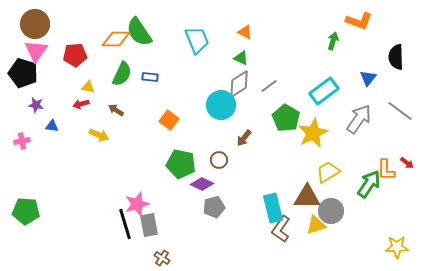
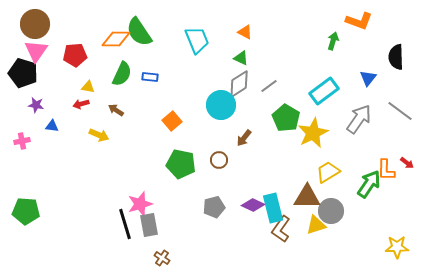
orange square at (169, 120): moved 3 px right, 1 px down; rotated 12 degrees clockwise
purple diamond at (202, 184): moved 51 px right, 21 px down
pink star at (137, 204): moved 3 px right
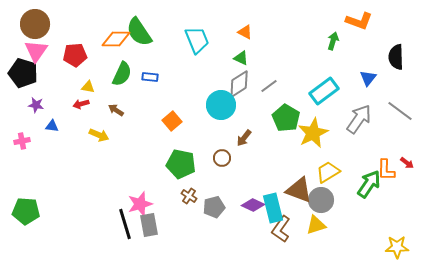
brown circle at (219, 160): moved 3 px right, 2 px up
brown triangle at (307, 197): moved 8 px left, 7 px up; rotated 20 degrees clockwise
gray circle at (331, 211): moved 10 px left, 11 px up
brown cross at (162, 258): moved 27 px right, 62 px up
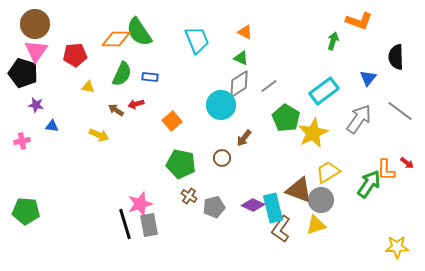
red arrow at (81, 104): moved 55 px right
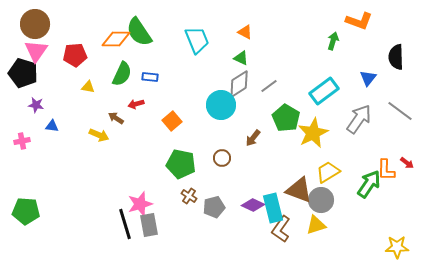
brown arrow at (116, 110): moved 8 px down
brown arrow at (244, 138): moved 9 px right
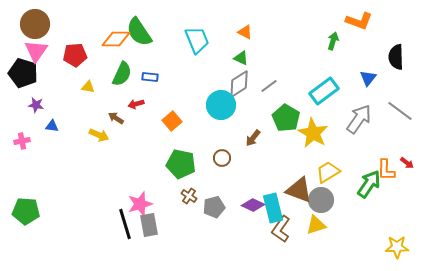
yellow star at (313, 133): rotated 16 degrees counterclockwise
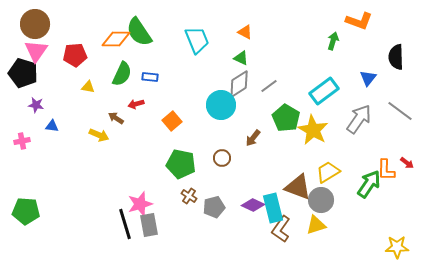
yellow star at (313, 133): moved 3 px up
brown triangle at (299, 190): moved 1 px left, 3 px up
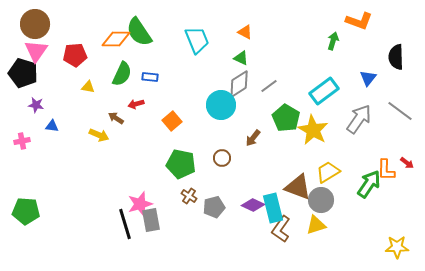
gray rectangle at (149, 225): moved 2 px right, 5 px up
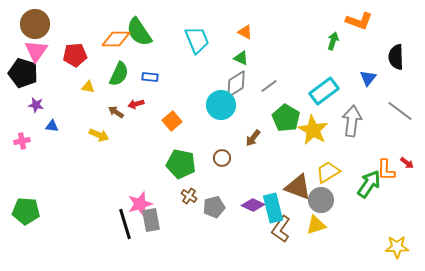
green semicircle at (122, 74): moved 3 px left
gray diamond at (239, 84): moved 3 px left
brown arrow at (116, 118): moved 6 px up
gray arrow at (359, 119): moved 7 px left, 2 px down; rotated 28 degrees counterclockwise
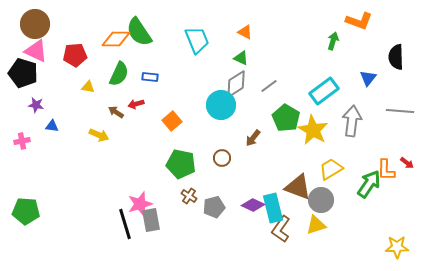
pink triangle at (36, 51): rotated 40 degrees counterclockwise
gray line at (400, 111): rotated 32 degrees counterclockwise
yellow trapezoid at (328, 172): moved 3 px right, 3 px up
